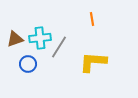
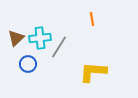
brown triangle: moved 1 px right, 1 px up; rotated 24 degrees counterclockwise
yellow L-shape: moved 10 px down
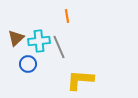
orange line: moved 25 px left, 3 px up
cyan cross: moved 1 px left, 3 px down
gray line: rotated 55 degrees counterclockwise
yellow L-shape: moved 13 px left, 8 px down
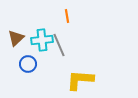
cyan cross: moved 3 px right, 1 px up
gray line: moved 2 px up
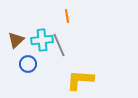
brown triangle: moved 2 px down
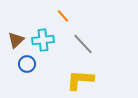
orange line: moved 4 px left; rotated 32 degrees counterclockwise
cyan cross: moved 1 px right
gray line: moved 24 px right, 1 px up; rotated 20 degrees counterclockwise
blue circle: moved 1 px left
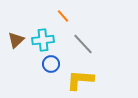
blue circle: moved 24 px right
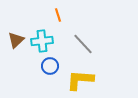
orange line: moved 5 px left, 1 px up; rotated 24 degrees clockwise
cyan cross: moved 1 px left, 1 px down
blue circle: moved 1 px left, 2 px down
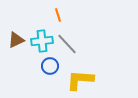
brown triangle: rotated 18 degrees clockwise
gray line: moved 16 px left
